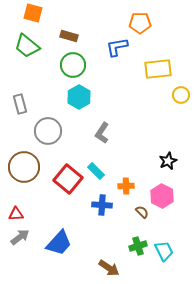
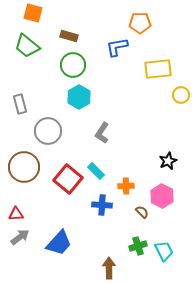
brown arrow: rotated 125 degrees counterclockwise
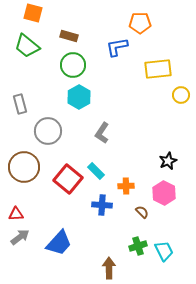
pink hexagon: moved 2 px right, 3 px up
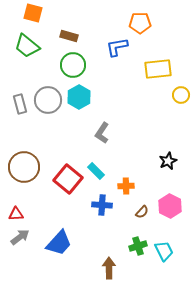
gray circle: moved 31 px up
pink hexagon: moved 6 px right, 13 px down
brown semicircle: rotated 88 degrees clockwise
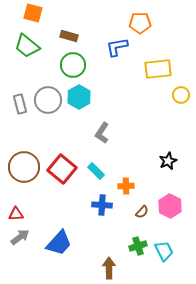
red square: moved 6 px left, 10 px up
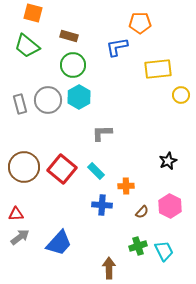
gray L-shape: rotated 55 degrees clockwise
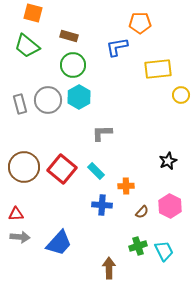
gray arrow: rotated 42 degrees clockwise
